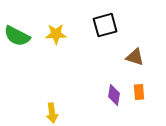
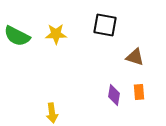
black square: rotated 25 degrees clockwise
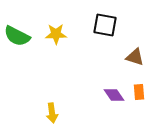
purple diamond: rotated 45 degrees counterclockwise
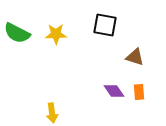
green semicircle: moved 3 px up
purple diamond: moved 4 px up
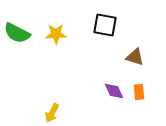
purple diamond: rotated 10 degrees clockwise
yellow arrow: rotated 36 degrees clockwise
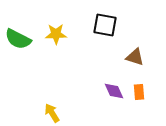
green semicircle: moved 1 px right, 6 px down
yellow arrow: rotated 120 degrees clockwise
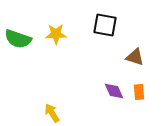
green semicircle: rotated 8 degrees counterclockwise
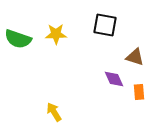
purple diamond: moved 12 px up
yellow arrow: moved 2 px right, 1 px up
